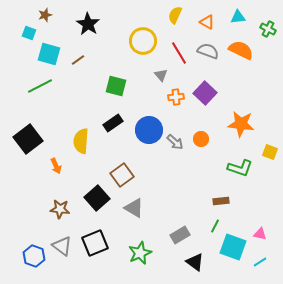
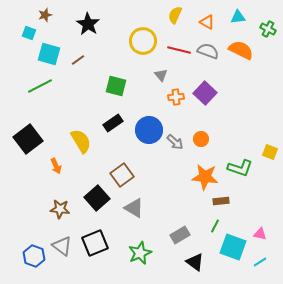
red line at (179, 53): moved 3 px up; rotated 45 degrees counterclockwise
orange star at (241, 124): moved 36 px left, 53 px down
yellow semicircle at (81, 141): rotated 145 degrees clockwise
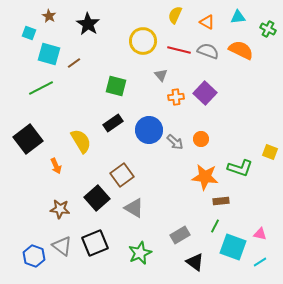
brown star at (45, 15): moved 4 px right, 1 px down; rotated 24 degrees counterclockwise
brown line at (78, 60): moved 4 px left, 3 px down
green line at (40, 86): moved 1 px right, 2 px down
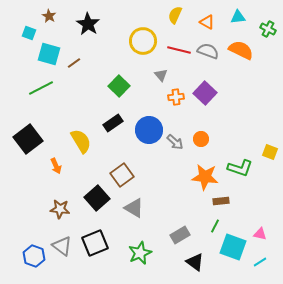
green square at (116, 86): moved 3 px right; rotated 30 degrees clockwise
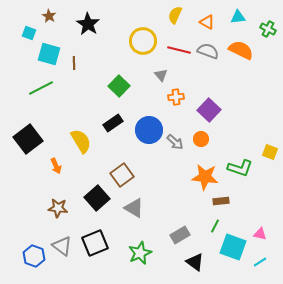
brown line at (74, 63): rotated 56 degrees counterclockwise
purple square at (205, 93): moved 4 px right, 17 px down
brown star at (60, 209): moved 2 px left, 1 px up
